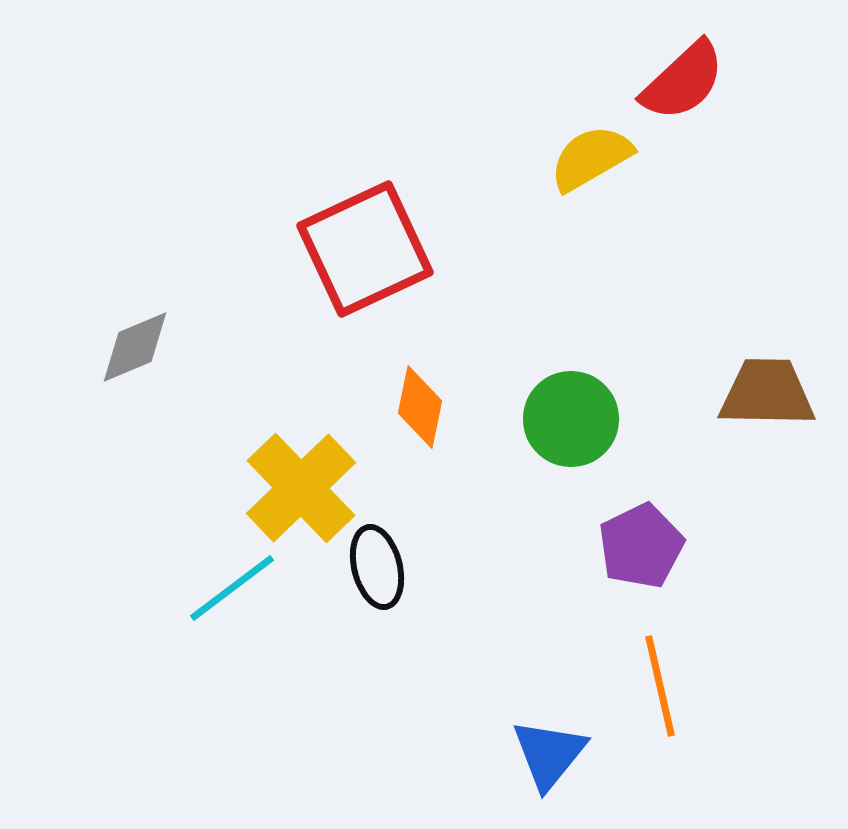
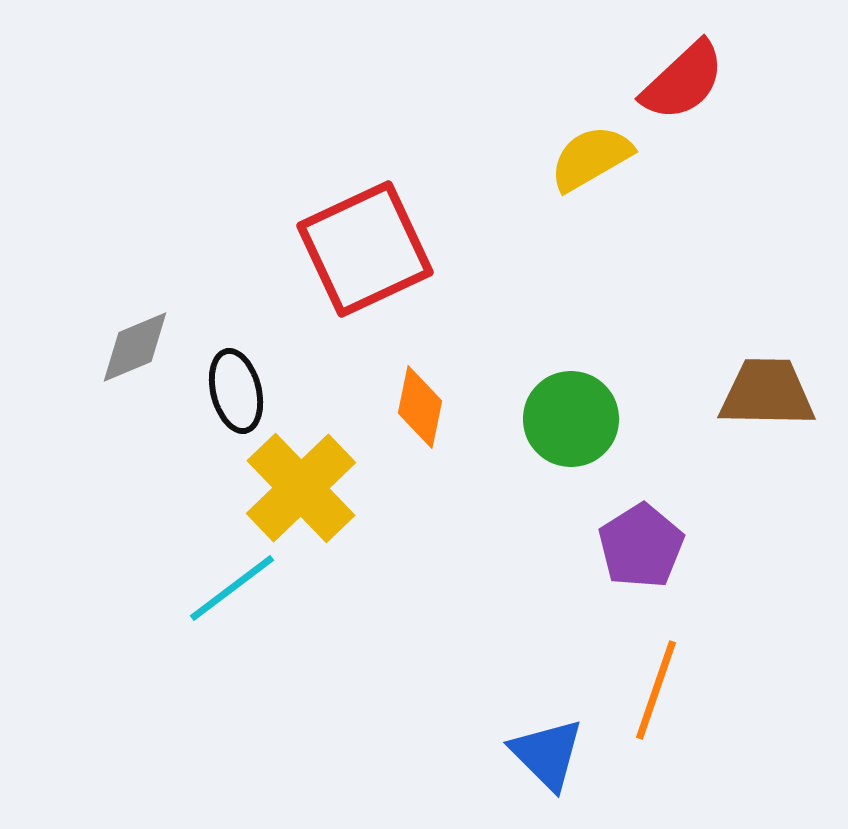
purple pentagon: rotated 6 degrees counterclockwise
black ellipse: moved 141 px left, 176 px up
orange line: moved 4 px left, 4 px down; rotated 32 degrees clockwise
blue triangle: moved 2 px left; rotated 24 degrees counterclockwise
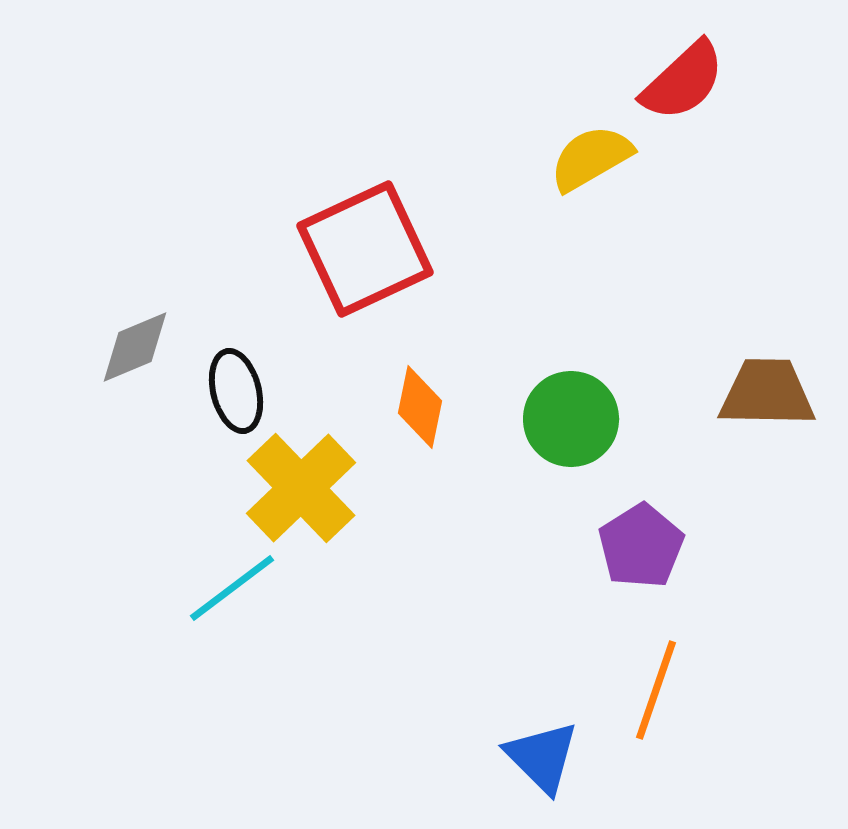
blue triangle: moved 5 px left, 3 px down
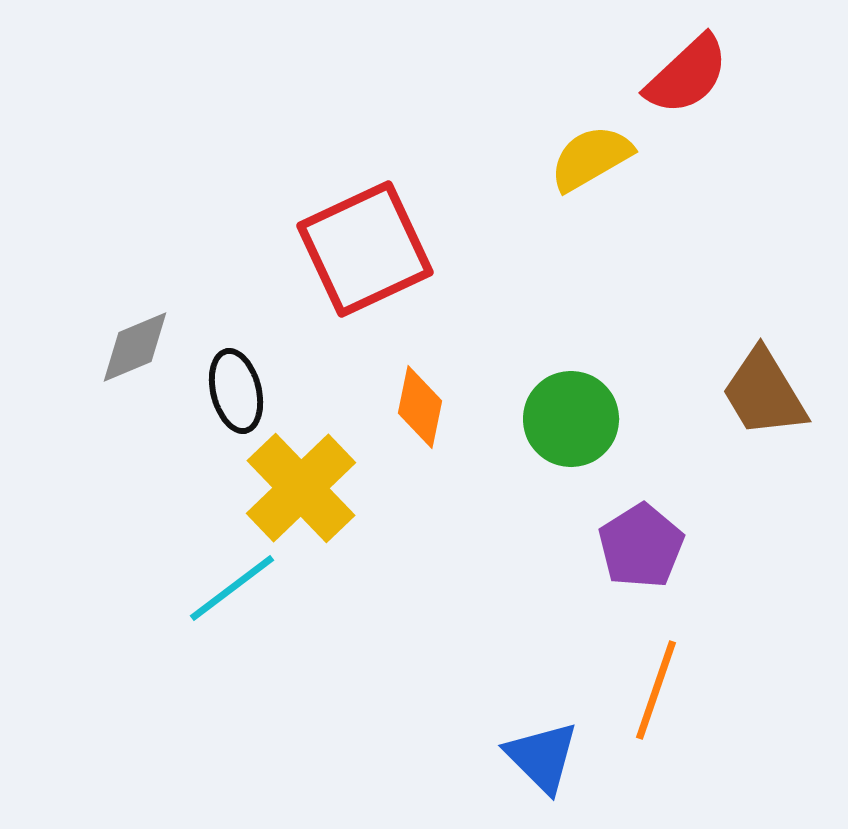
red semicircle: moved 4 px right, 6 px up
brown trapezoid: moved 3 px left; rotated 122 degrees counterclockwise
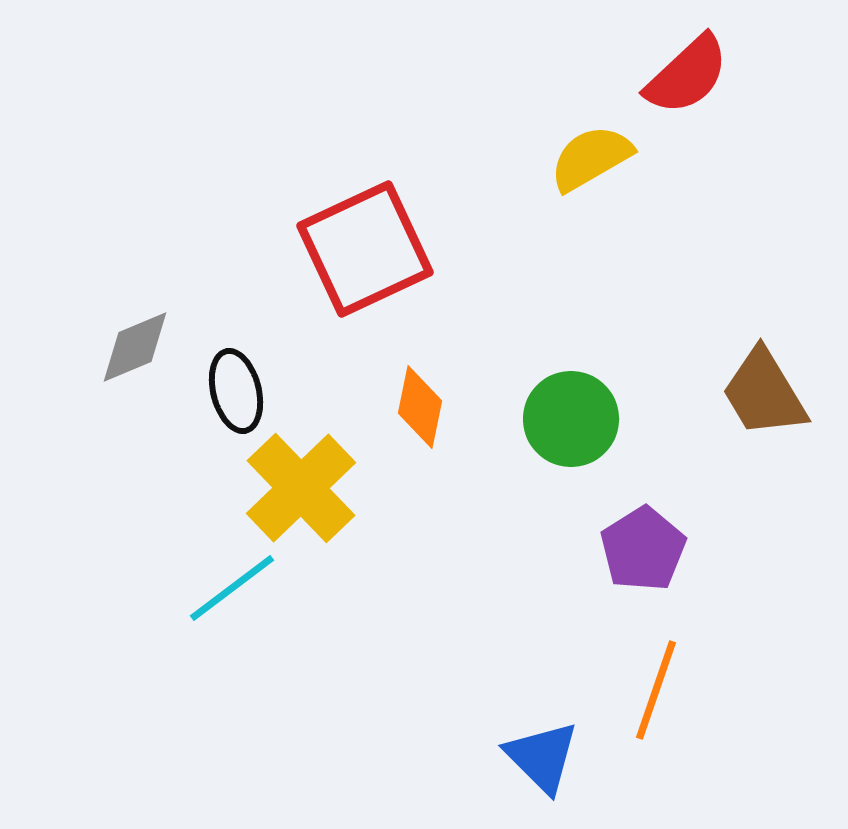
purple pentagon: moved 2 px right, 3 px down
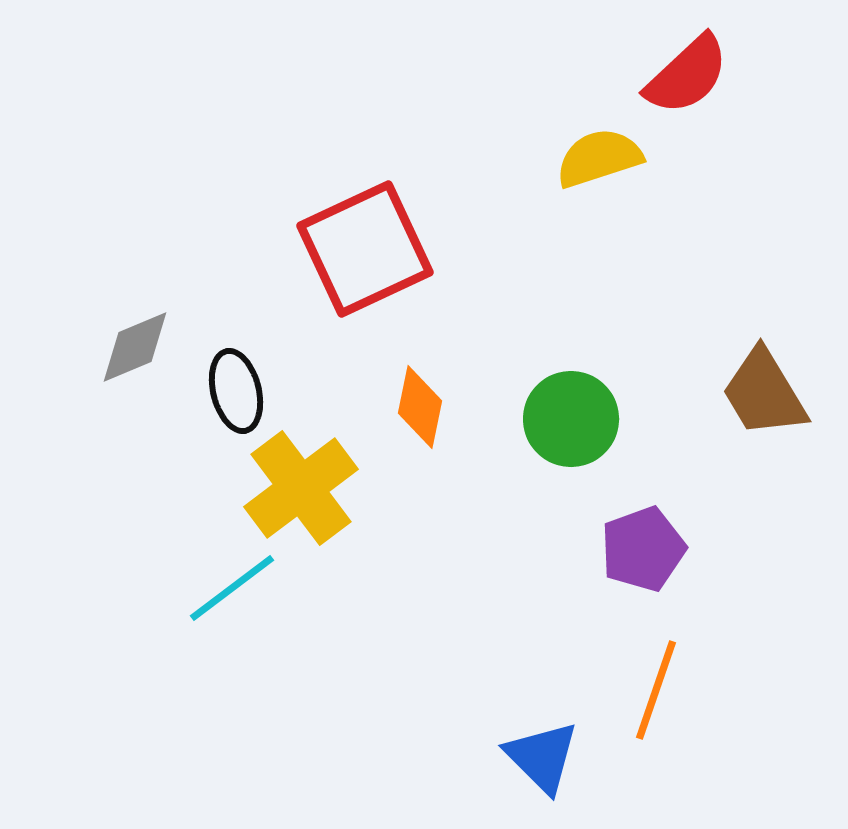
yellow semicircle: moved 8 px right; rotated 12 degrees clockwise
yellow cross: rotated 7 degrees clockwise
purple pentagon: rotated 12 degrees clockwise
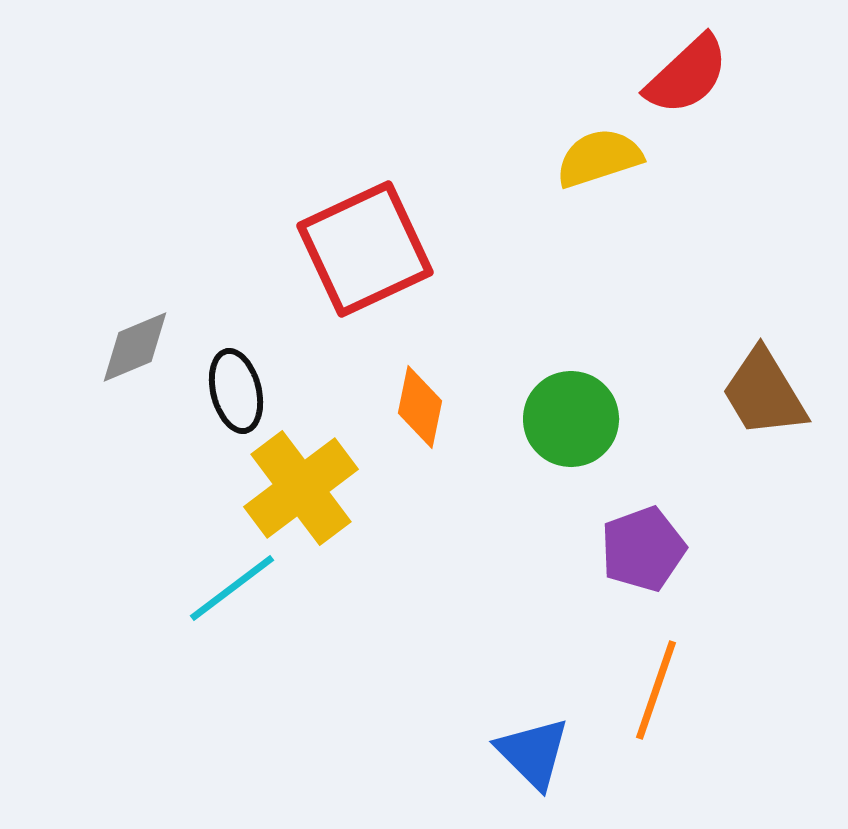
blue triangle: moved 9 px left, 4 px up
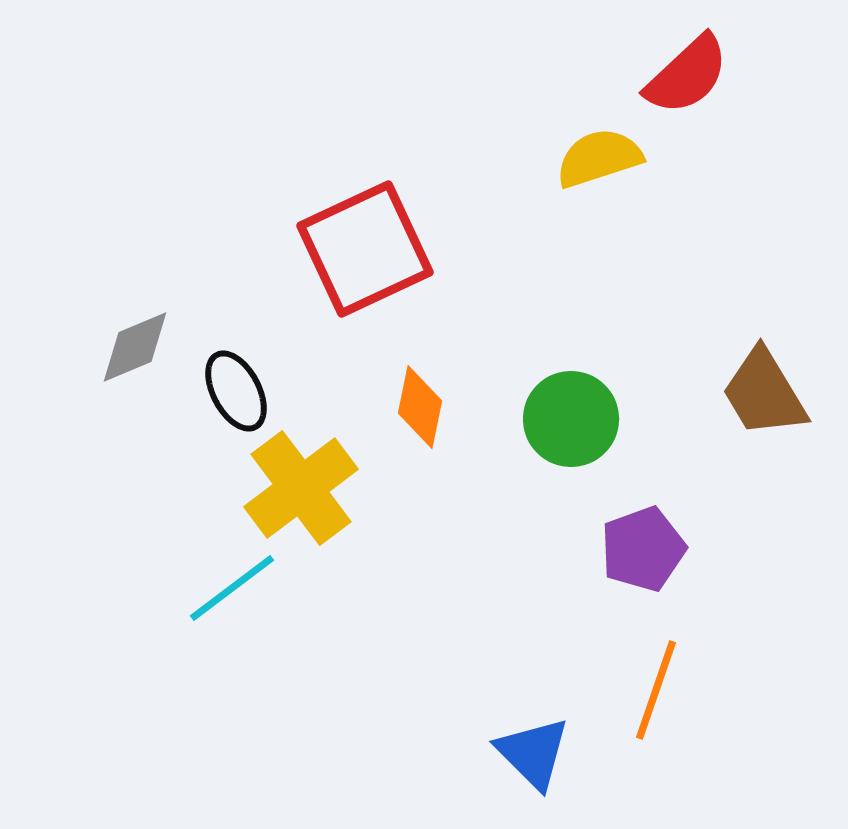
black ellipse: rotated 14 degrees counterclockwise
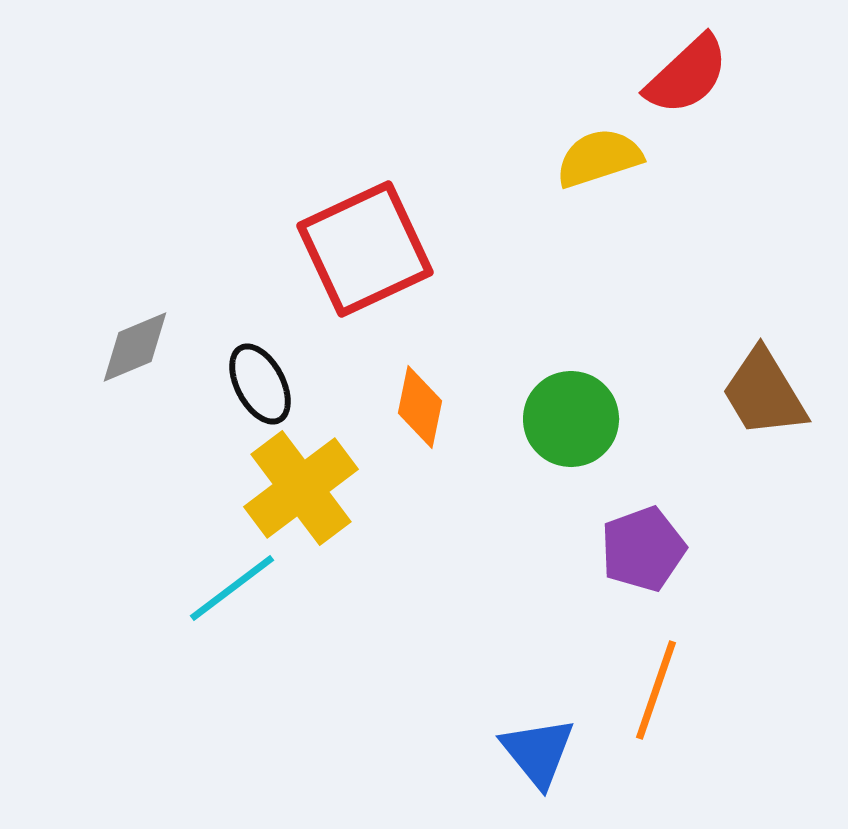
black ellipse: moved 24 px right, 7 px up
blue triangle: moved 5 px right, 1 px up; rotated 6 degrees clockwise
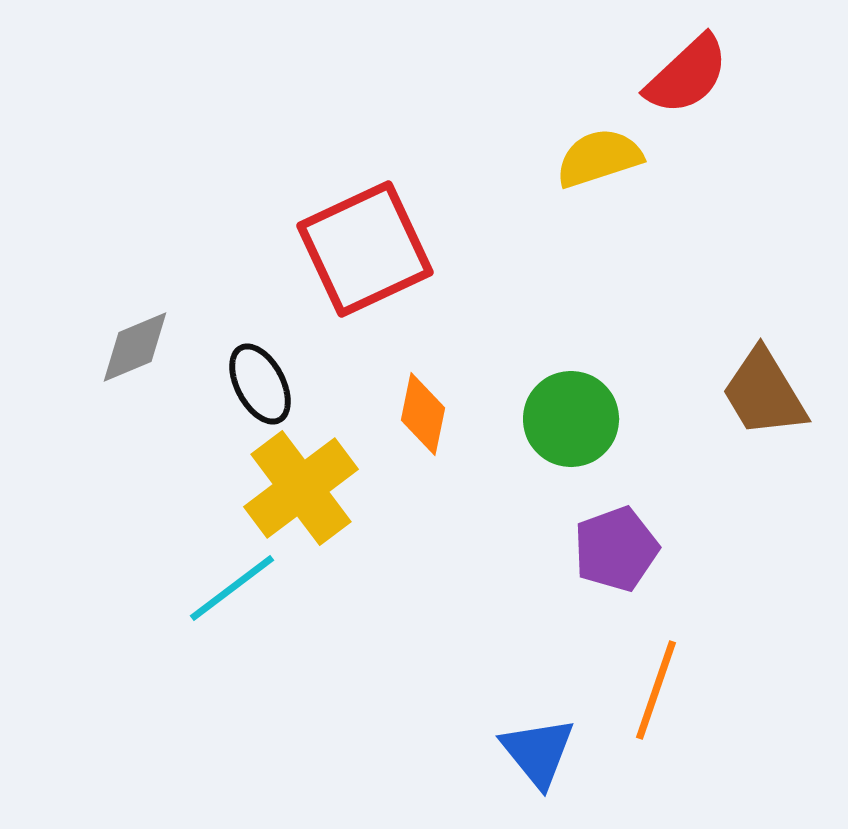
orange diamond: moved 3 px right, 7 px down
purple pentagon: moved 27 px left
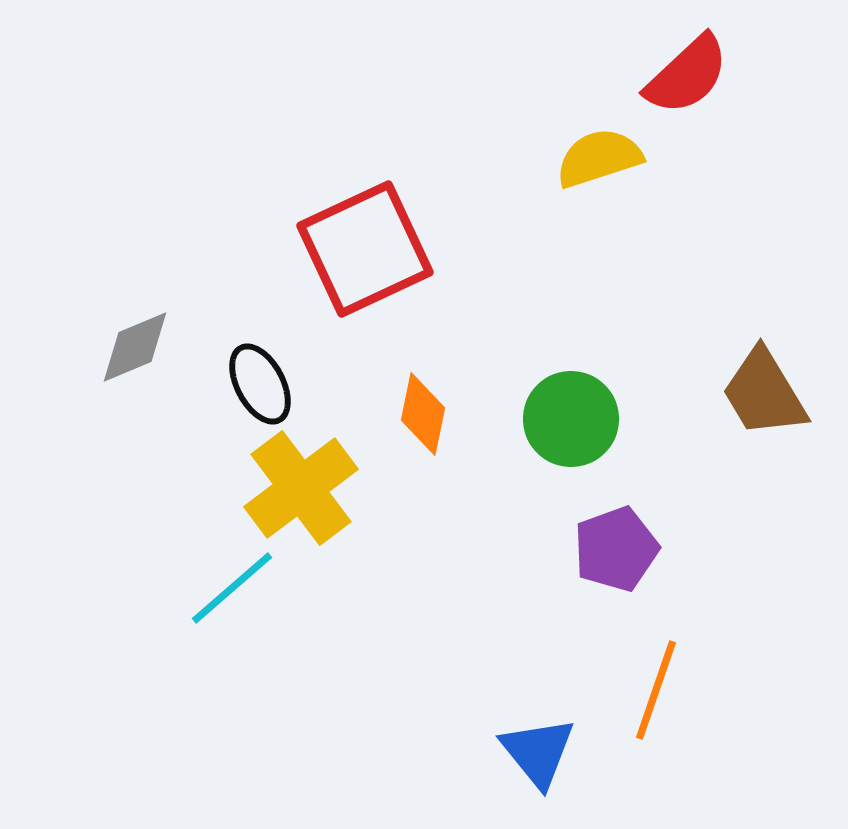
cyan line: rotated 4 degrees counterclockwise
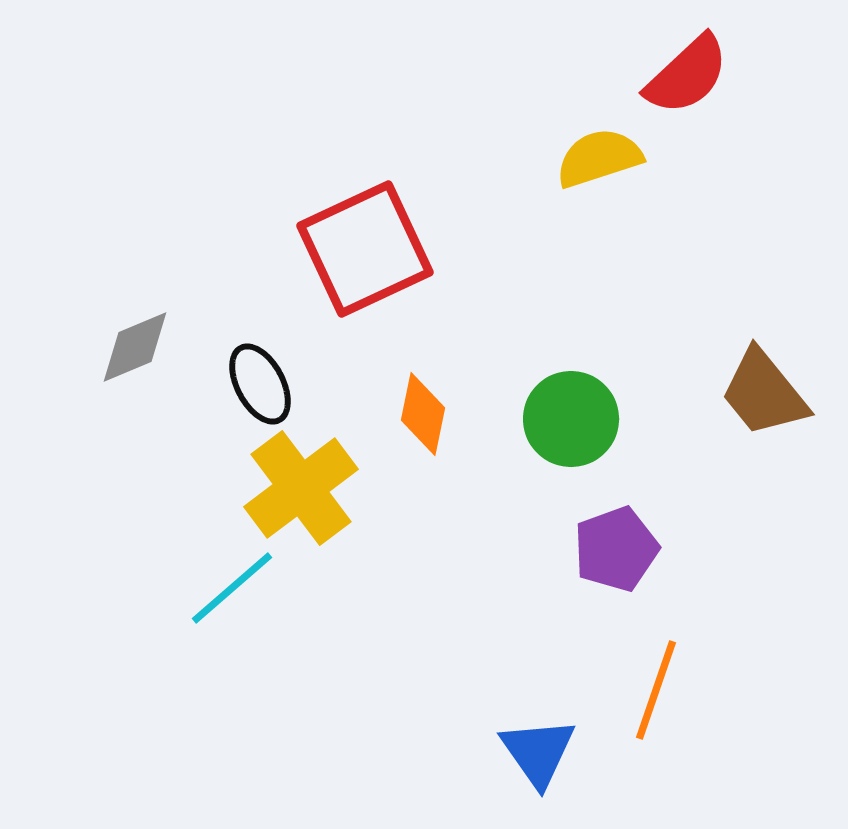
brown trapezoid: rotated 8 degrees counterclockwise
blue triangle: rotated 4 degrees clockwise
